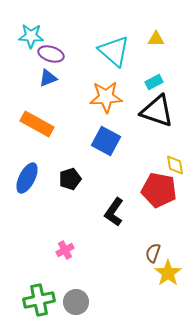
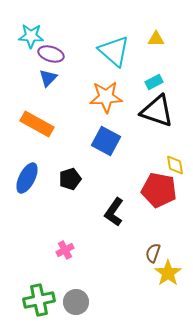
blue triangle: rotated 24 degrees counterclockwise
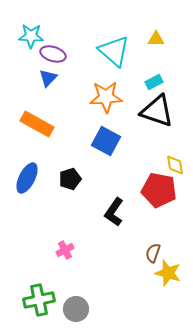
purple ellipse: moved 2 px right
yellow star: rotated 20 degrees counterclockwise
gray circle: moved 7 px down
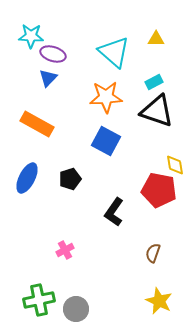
cyan triangle: moved 1 px down
yellow star: moved 9 px left, 28 px down; rotated 8 degrees clockwise
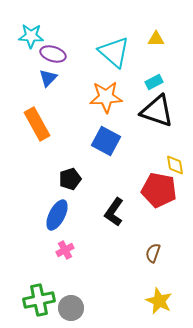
orange rectangle: rotated 32 degrees clockwise
blue ellipse: moved 30 px right, 37 px down
gray circle: moved 5 px left, 1 px up
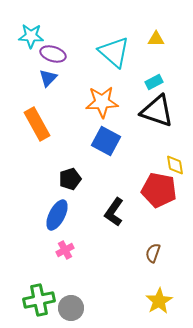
orange star: moved 4 px left, 5 px down
yellow star: rotated 16 degrees clockwise
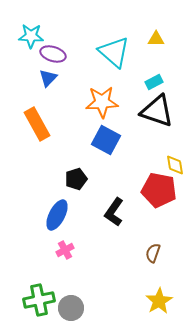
blue square: moved 1 px up
black pentagon: moved 6 px right
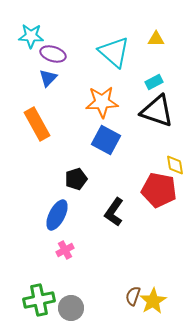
brown semicircle: moved 20 px left, 43 px down
yellow star: moved 6 px left
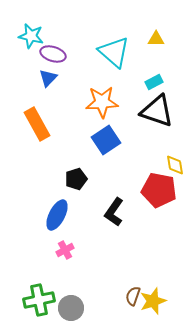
cyan star: rotated 10 degrees clockwise
blue square: rotated 28 degrees clockwise
yellow star: rotated 12 degrees clockwise
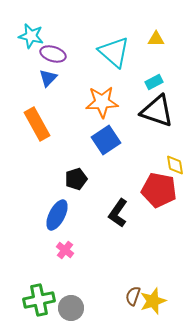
black L-shape: moved 4 px right, 1 px down
pink cross: rotated 24 degrees counterclockwise
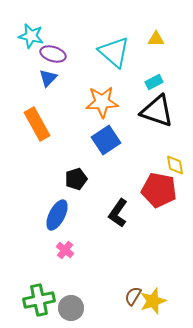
brown semicircle: rotated 12 degrees clockwise
